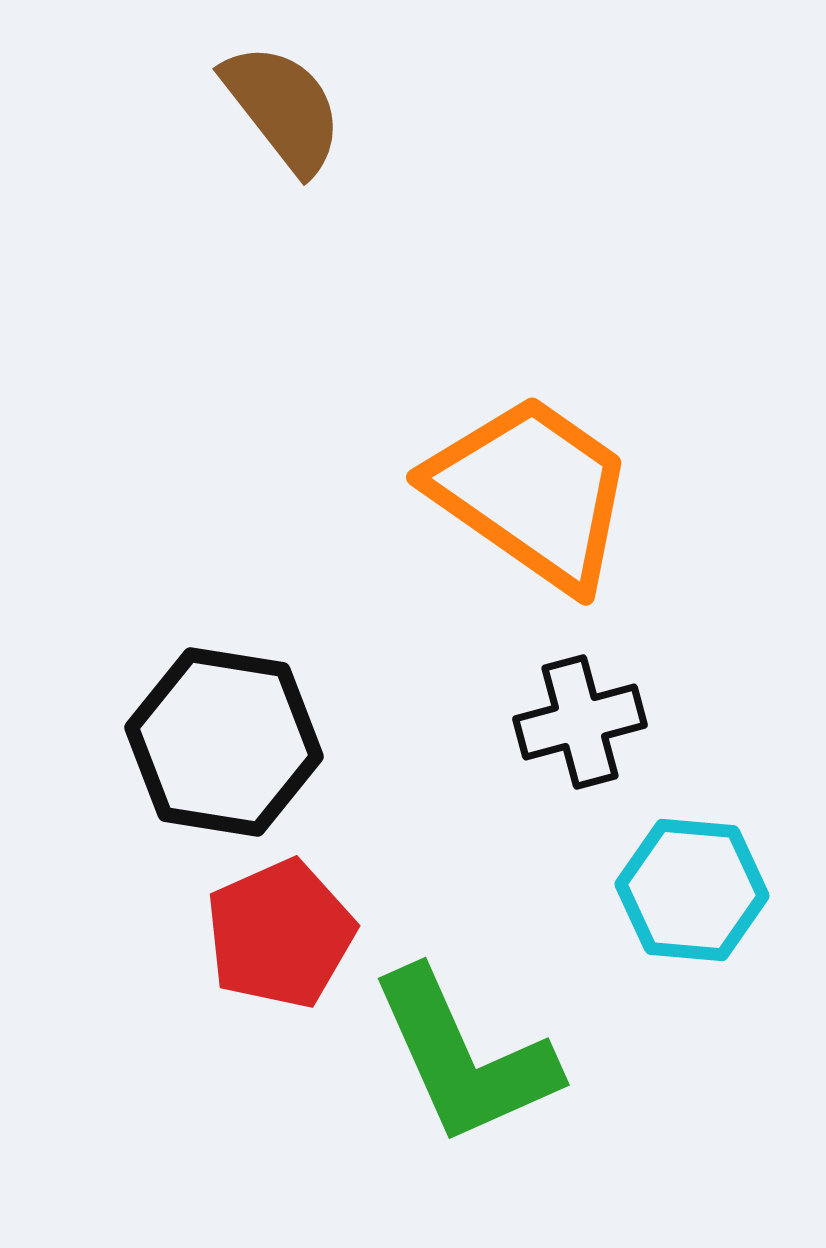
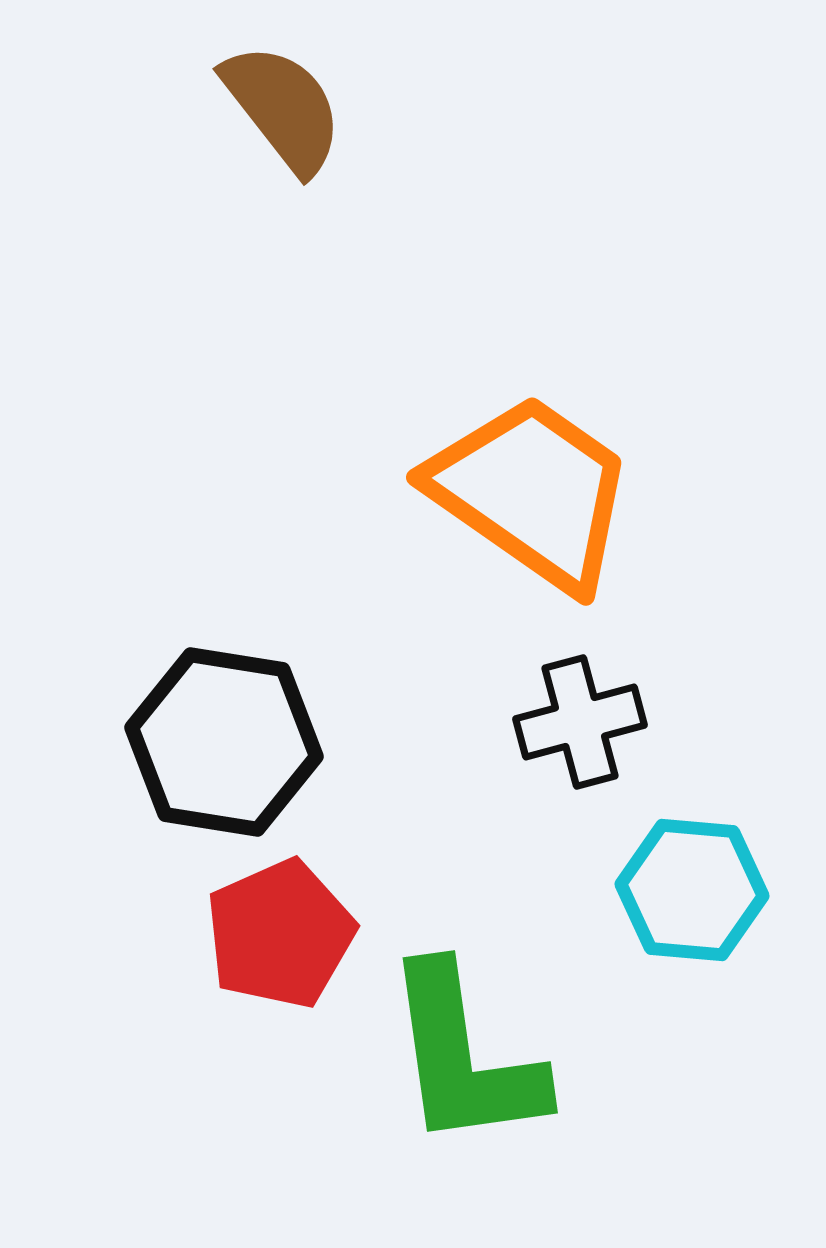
green L-shape: rotated 16 degrees clockwise
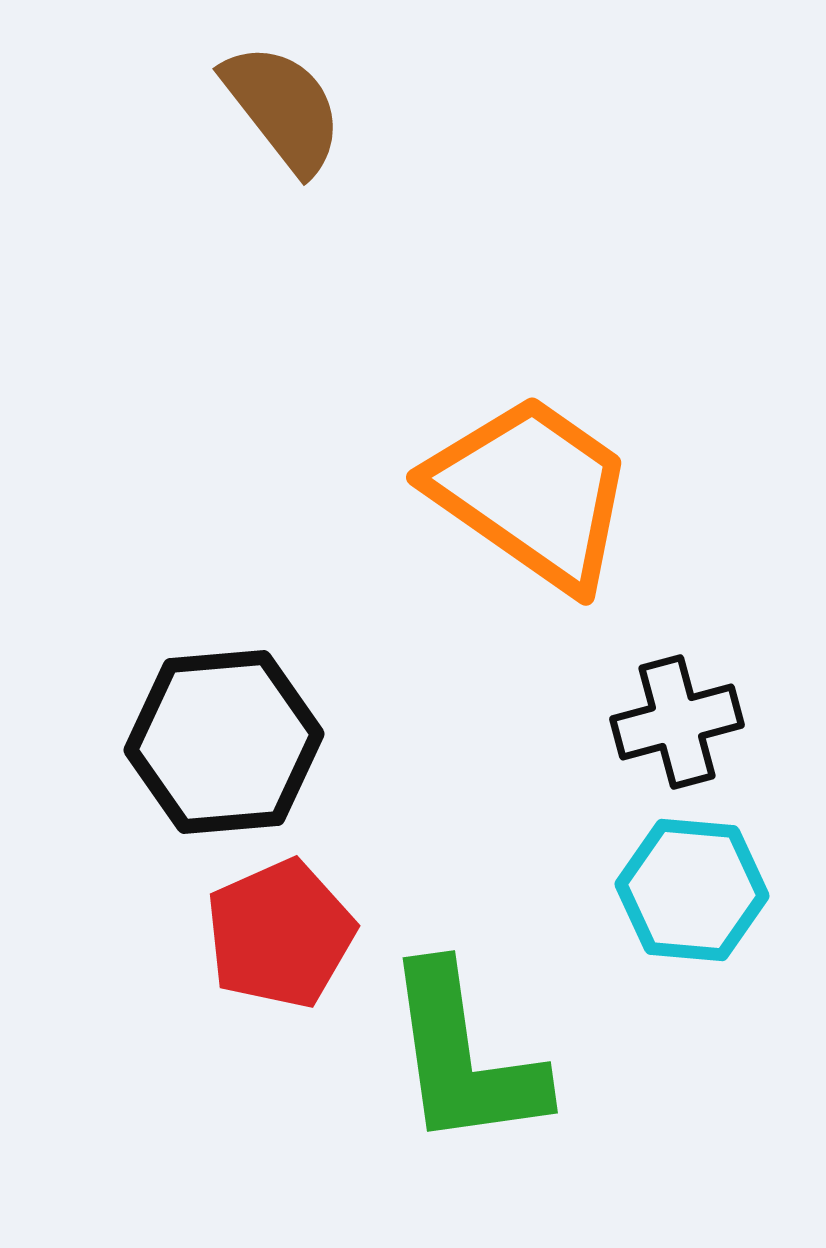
black cross: moved 97 px right
black hexagon: rotated 14 degrees counterclockwise
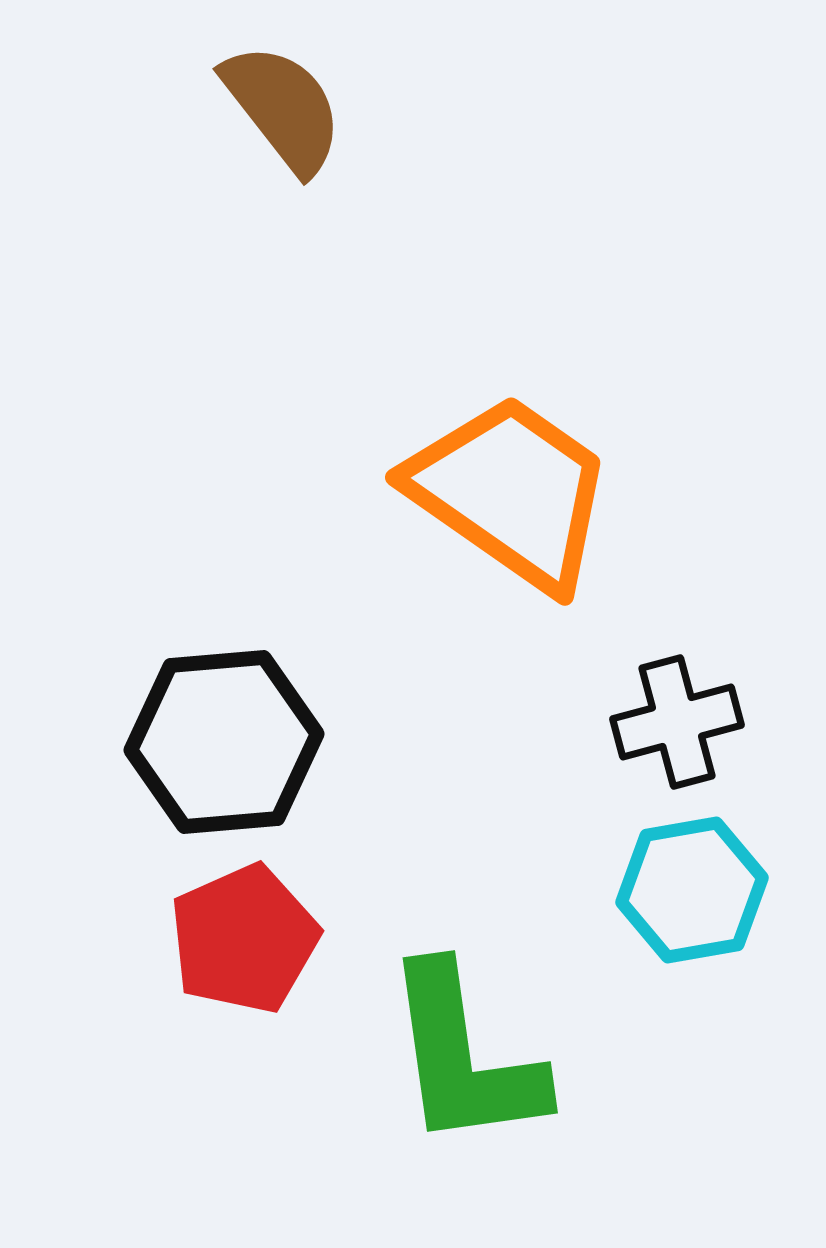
orange trapezoid: moved 21 px left
cyan hexagon: rotated 15 degrees counterclockwise
red pentagon: moved 36 px left, 5 px down
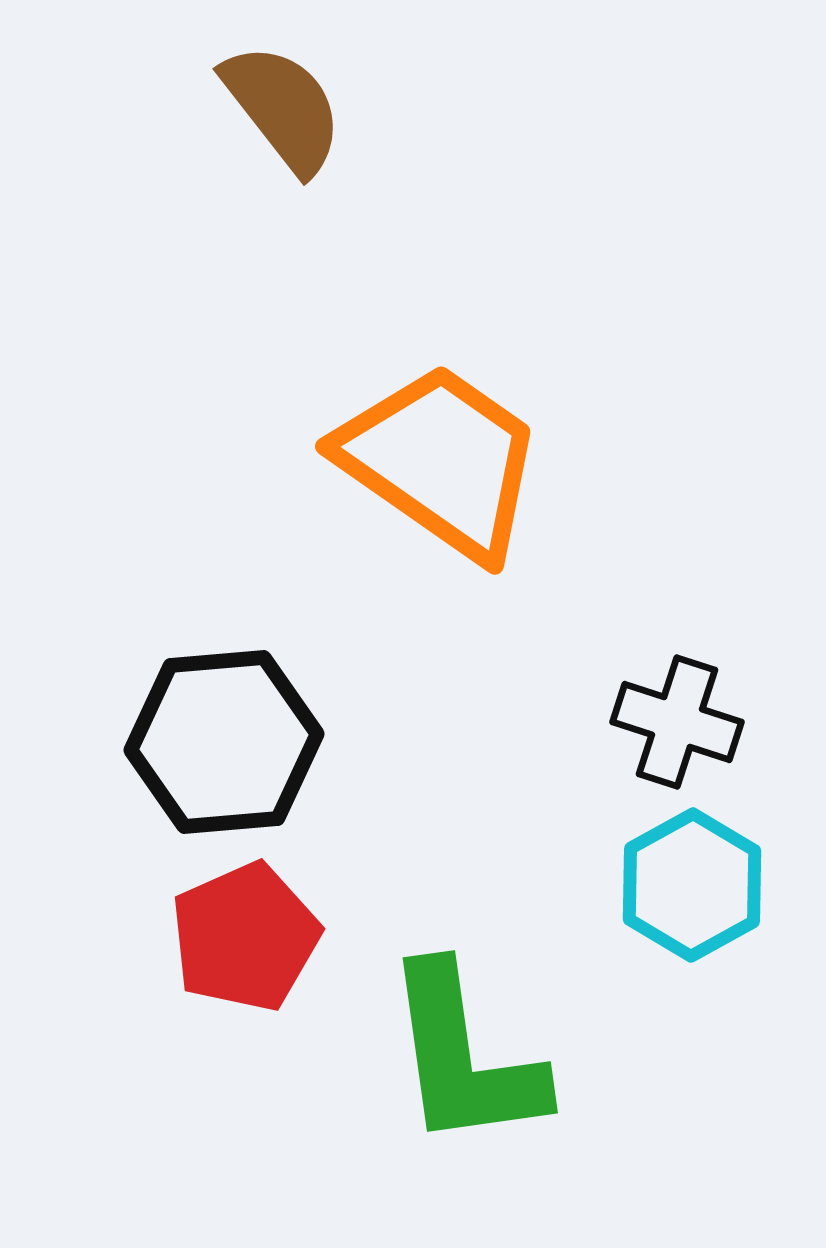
orange trapezoid: moved 70 px left, 31 px up
black cross: rotated 33 degrees clockwise
cyan hexagon: moved 5 px up; rotated 19 degrees counterclockwise
red pentagon: moved 1 px right, 2 px up
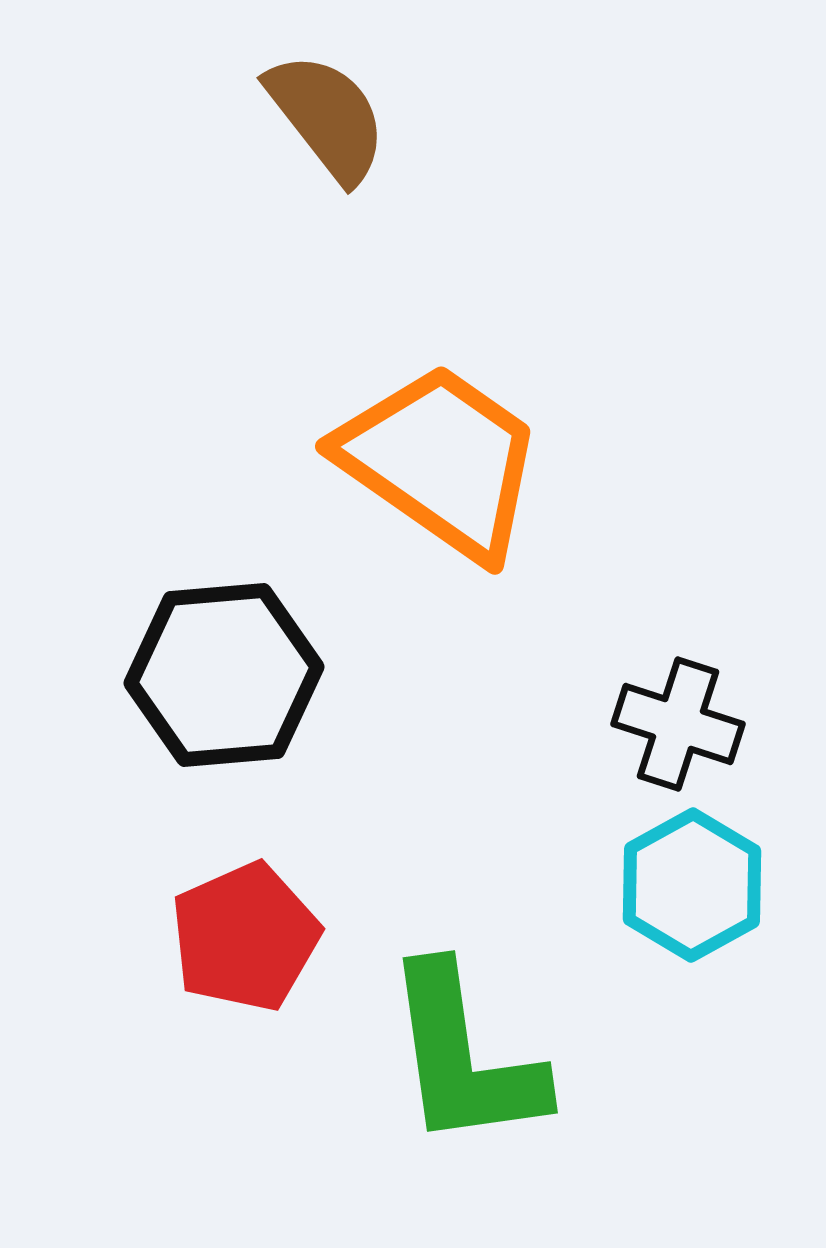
brown semicircle: moved 44 px right, 9 px down
black cross: moved 1 px right, 2 px down
black hexagon: moved 67 px up
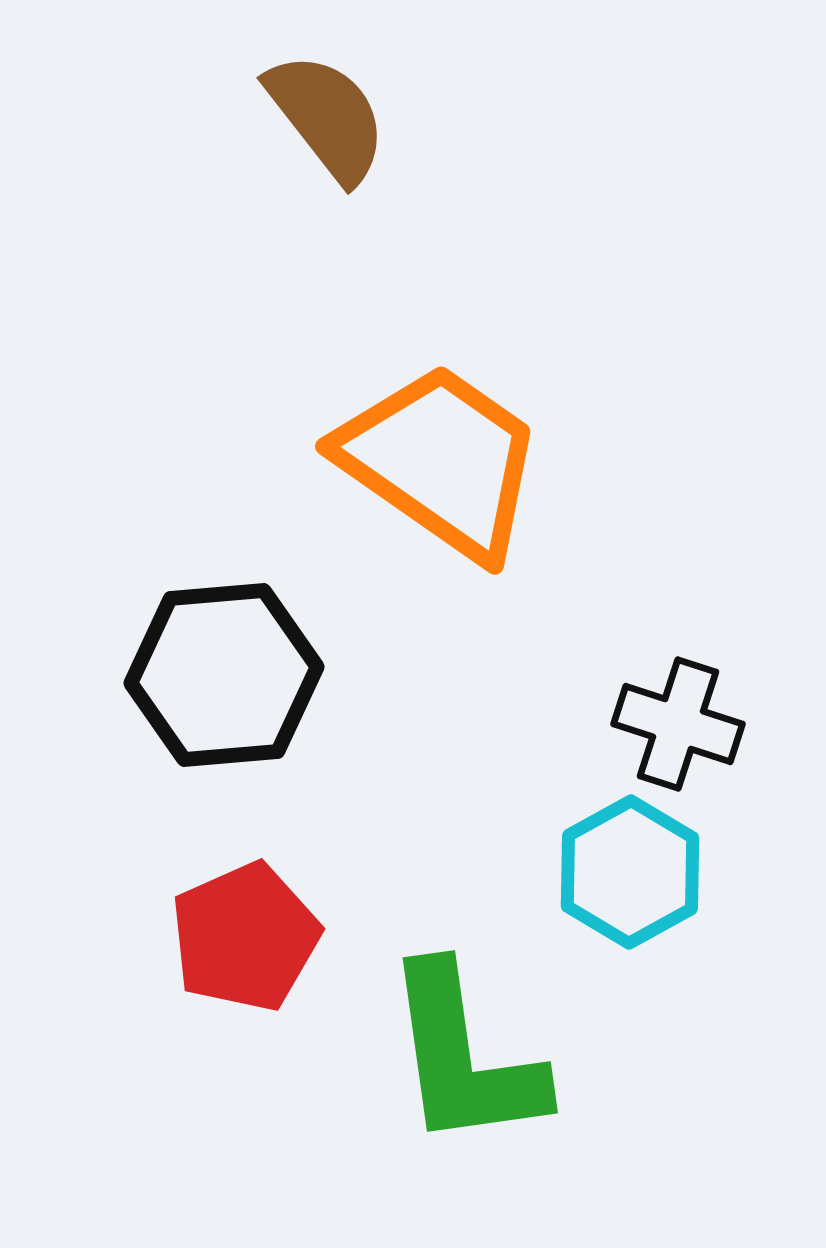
cyan hexagon: moved 62 px left, 13 px up
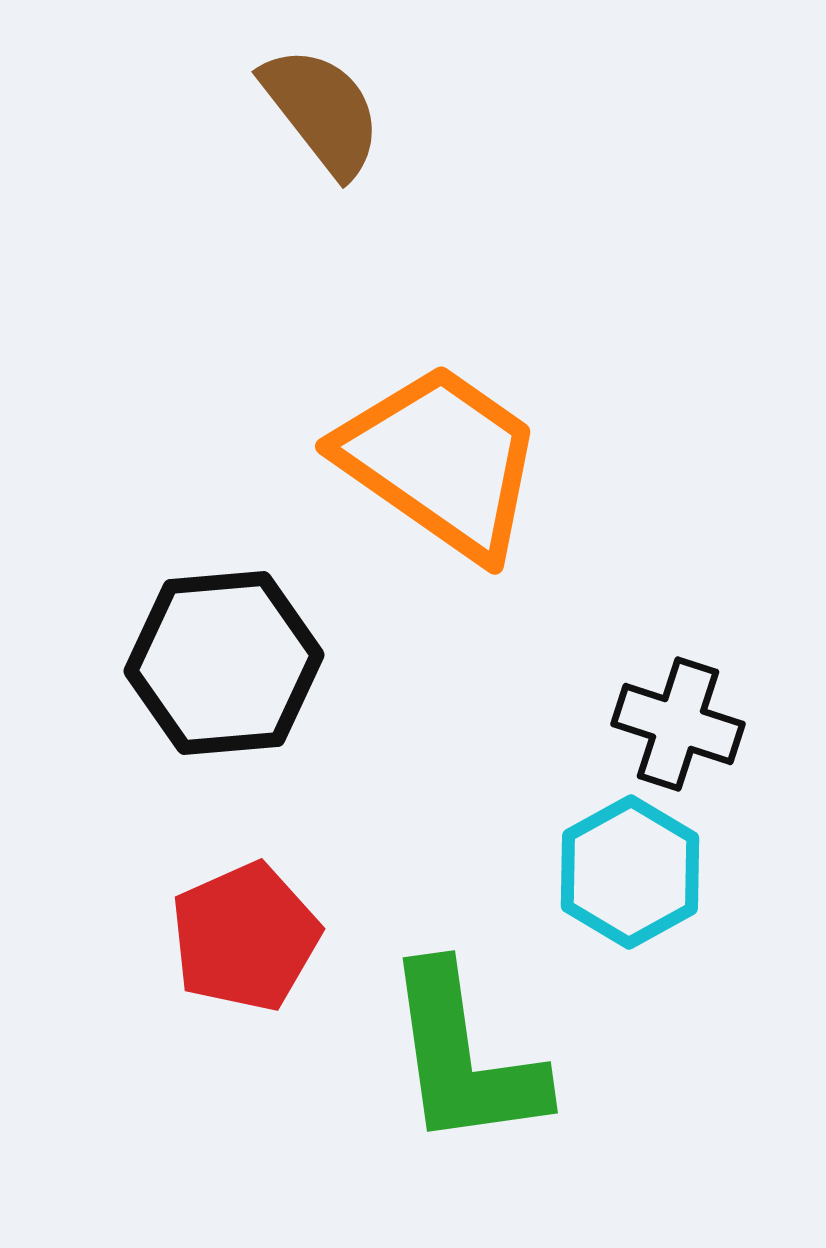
brown semicircle: moved 5 px left, 6 px up
black hexagon: moved 12 px up
